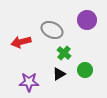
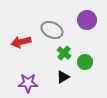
green circle: moved 8 px up
black triangle: moved 4 px right, 3 px down
purple star: moved 1 px left, 1 px down
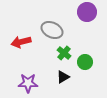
purple circle: moved 8 px up
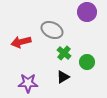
green circle: moved 2 px right
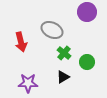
red arrow: rotated 90 degrees counterclockwise
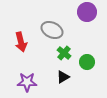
purple star: moved 1 px left, 1 px up
